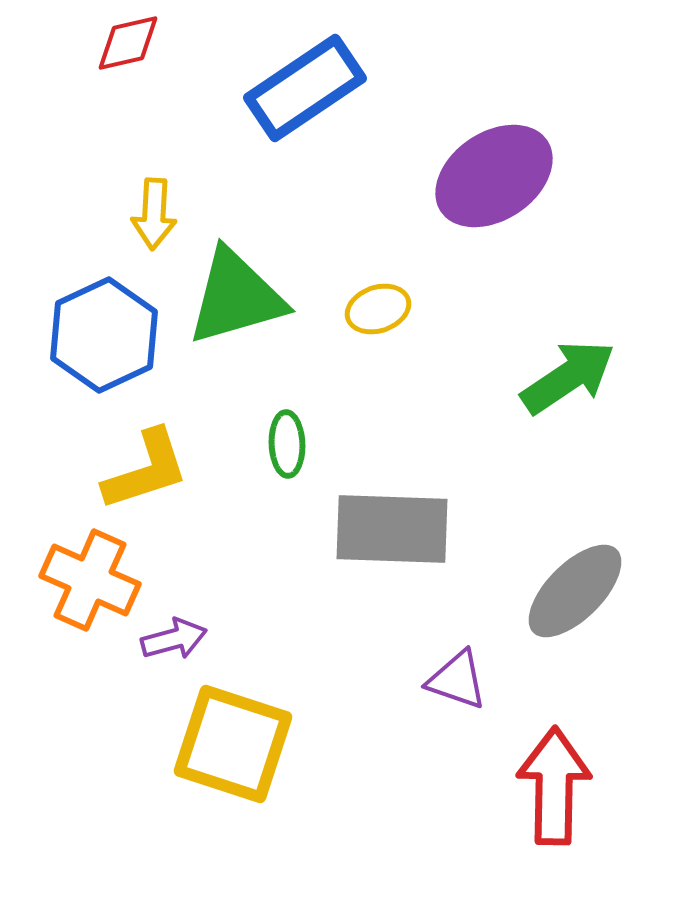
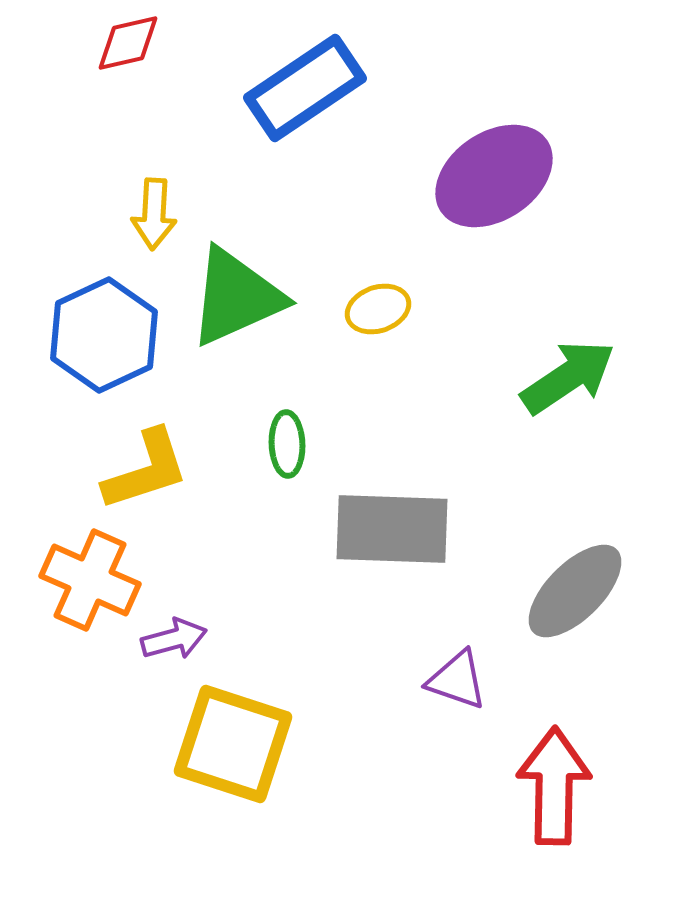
green triangle: rotated 8 degrees counterclockwise
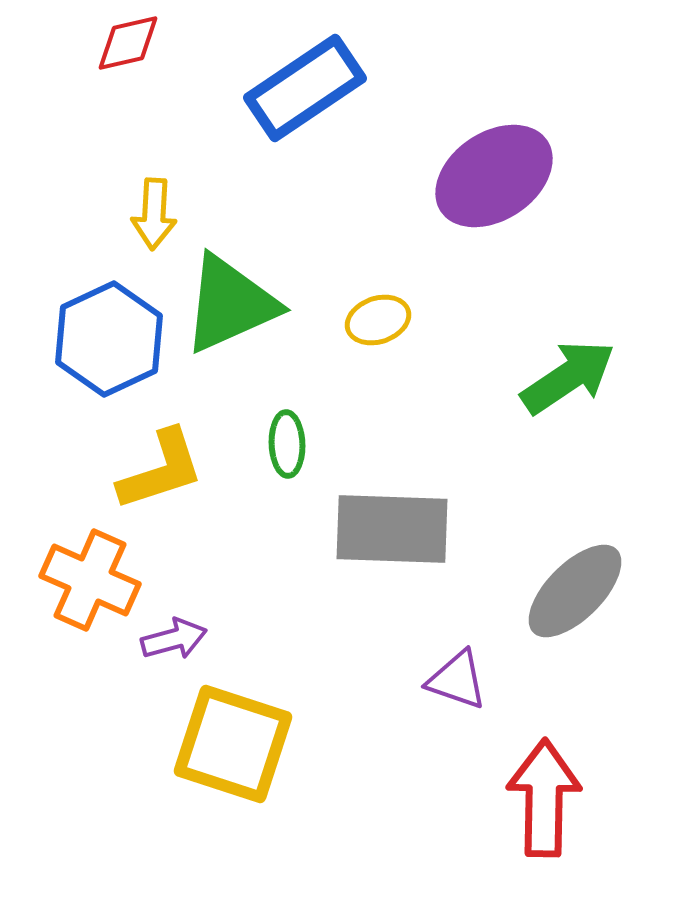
green triangle: moved 6 px left, 7 px down
yellow ellipse: moved 11 px down
blue hexagon: moved 5 px right, 4 px down
yellow L-shape: moved 15 px right
red arrow: moved 10 px left, 12 px down
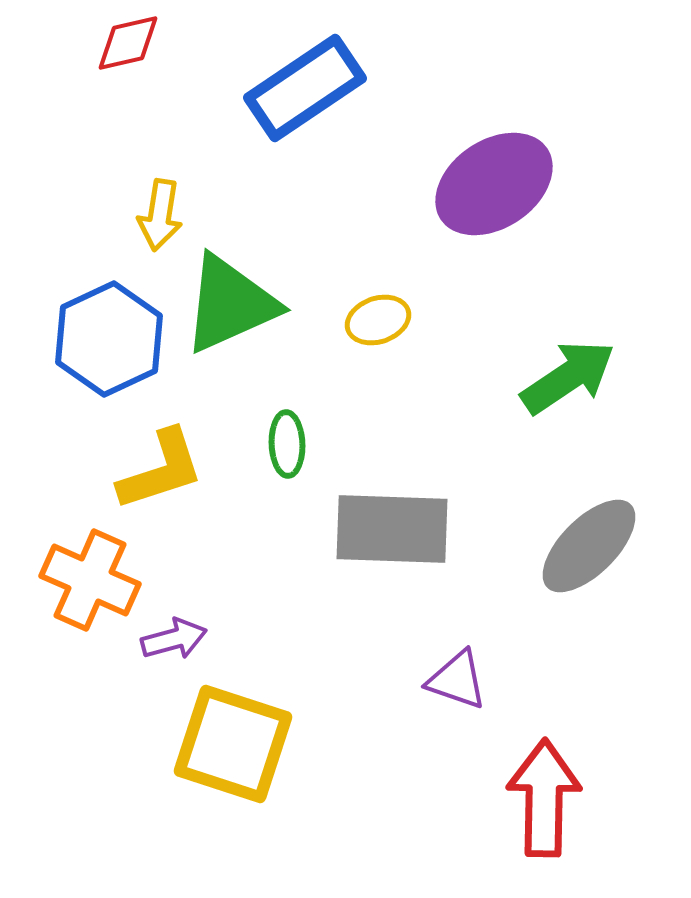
purple ellipse: moved 8 px down
yellow arrow: moved 6 px right, 1 px down; rotated 6 degrees clockwise
gray ellipse: moved 14 px right, 45 px up
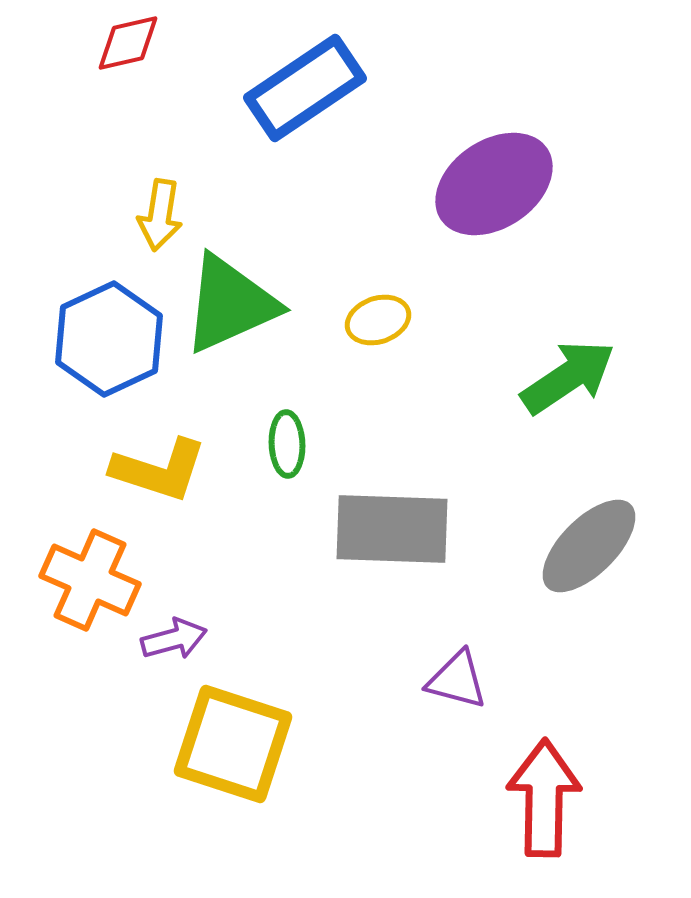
yellow L-shape: moved 2 px left; rotated 36 degrees clockwise
purple triangle: rotated 4 degrees counterclockwise
